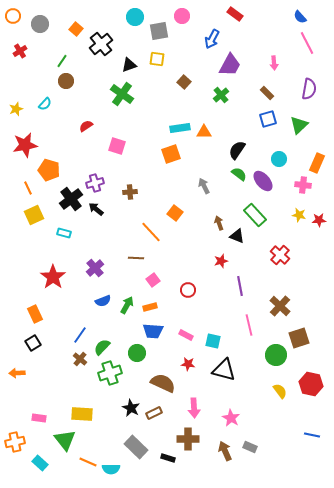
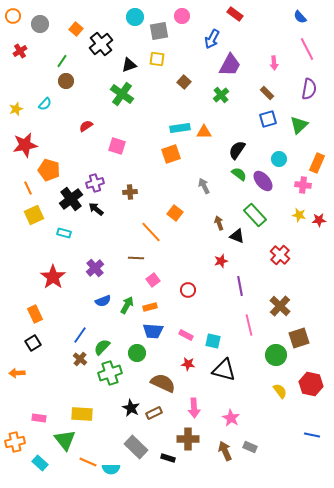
pink line at (307, 43): moved 6 px down
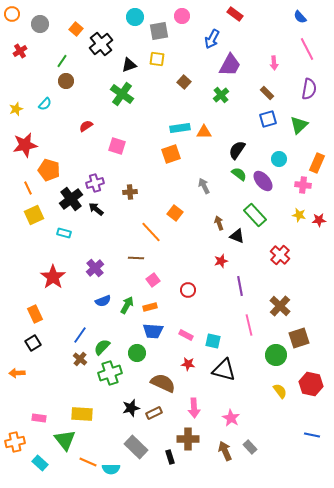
orange circle at (13, 16): moved 1 px left, 2 px up
black star at (131, 408): rotated 30 degrees clockwise
gray rectangle at (250, 447): rotated 24 degrees clockwise
black rectangle at (168, 458): moved 2 px right, 1 px up; rotated 56 degrees clockwise
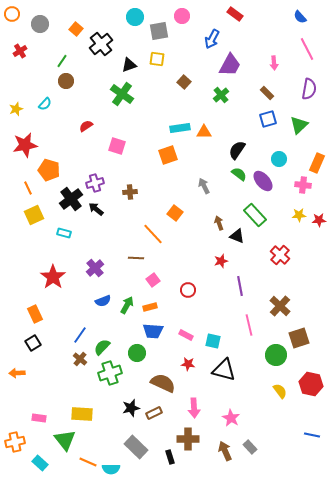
orange square at (171, 154): moved 3 px left, 1 px down
yellow star at (299, 215): rotated 16 degrees counterclockwise
orange line at (151, 232): moved 2 px right, 2 px down
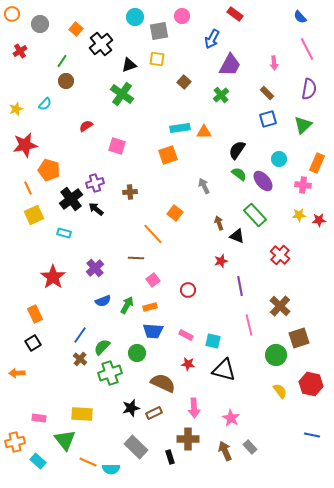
green triangle at (299, 125): moved 4 px right
cyan rectangle at (40, 463): moved 2 px left, 2 px up
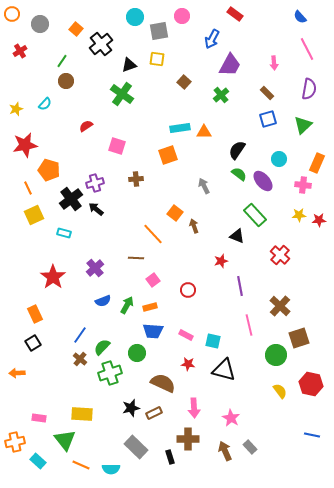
brown cross at (130, 192): moved 6 px right, 13 px up
brown arrow at (219, 223): moved 25 px left, 3 px down
orange line at (88, 462): moved 7 px left, 3 px down
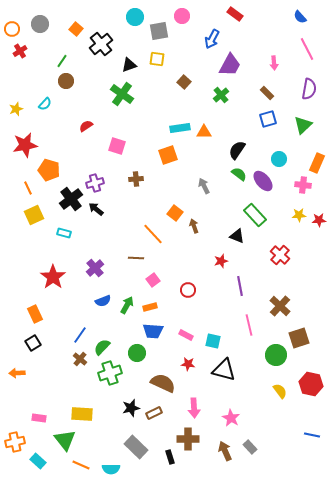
orange circle at (12, 14): moved 15 px down
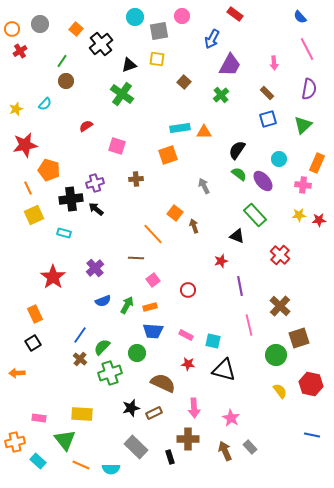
black cross at (71, 199): rotated 30 degrees clockwise
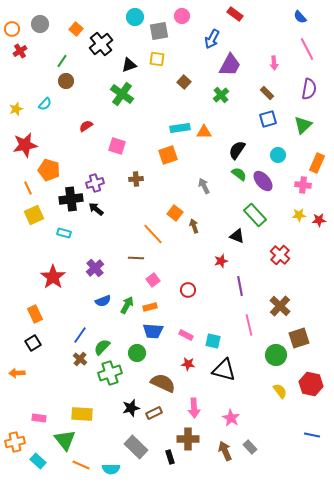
cyan circle at (279, 159): moved 1 px left, 4 px up
